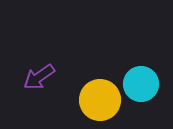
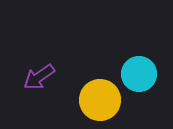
cyan circle: moved 2 px left, 10 px up
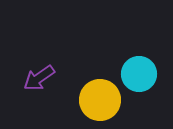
purple arrow: moved 1 px down
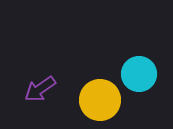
purple arrow: moved 1 px right, 11 px down
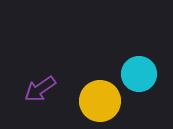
yellow circle: moved 1 px down
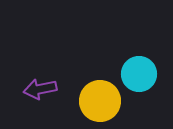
purple arrow: rotated 24 degrees clockwise
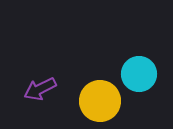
purple arrow: rotated 16 degrees counterclockwise
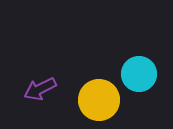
yellow circle: moved 1 px left, 1 px up
